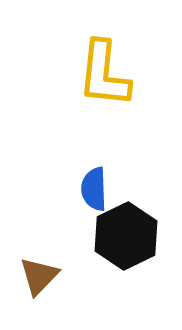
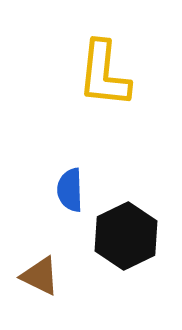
blue semicircle: moved 24 px left, 1 px down
brown triangle: moved 1 px right; rotated 48 degrees counterclockwise
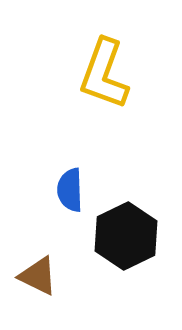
yellow L-shape: rotated 14 degrees clockwise
brown triangle: moved 2 px left
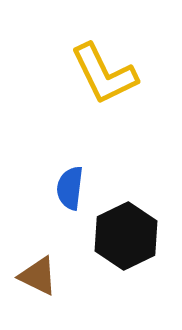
yellow L-shape: rotated 46 degrees counterclockwise
blue semicircle: moved 2 px up; rotated 9 degrees clockwise
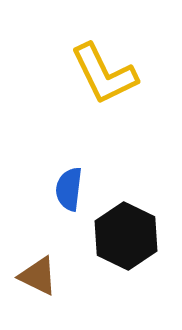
blue semicircle: moved 1 px left, 1 px down
black hexagon: rotated 8 degrees counterclockwise
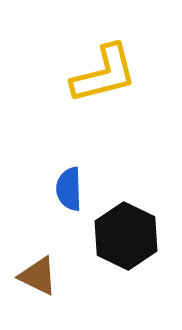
yellow L-shape: rotated 78 degrees counterclockwise
blue semicircle: rotated 9 degrees counterclockwise
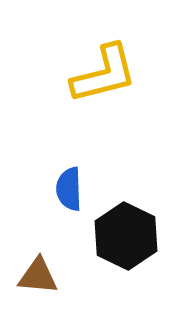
brown triangle: rotated 21 degrees counterclockwise
